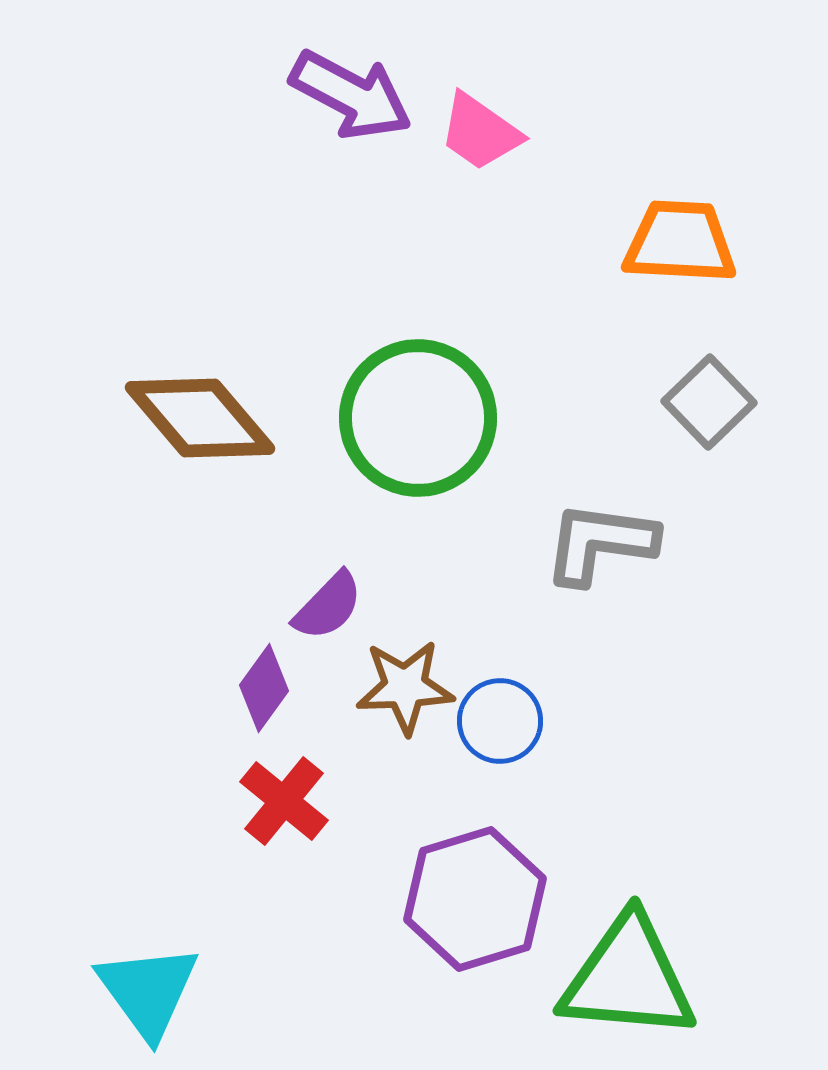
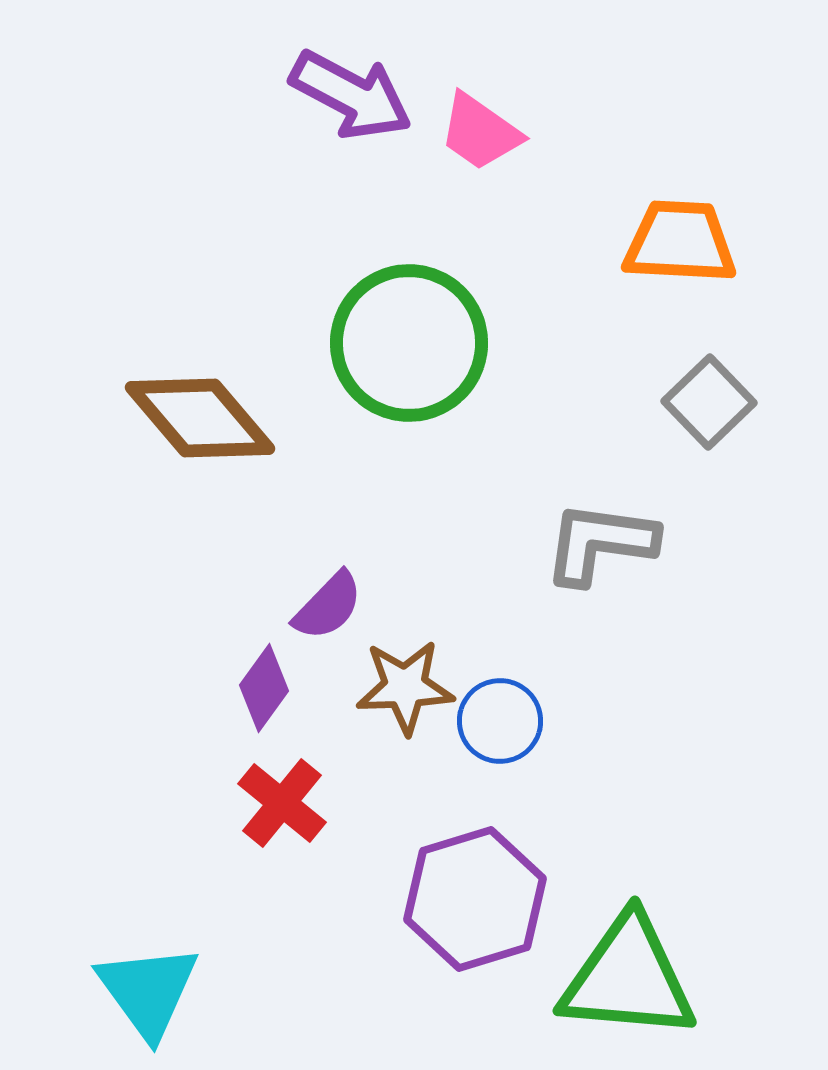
green circle: moved 9 px left, 75 px up
red cross: moved 2 px left, 2 px down
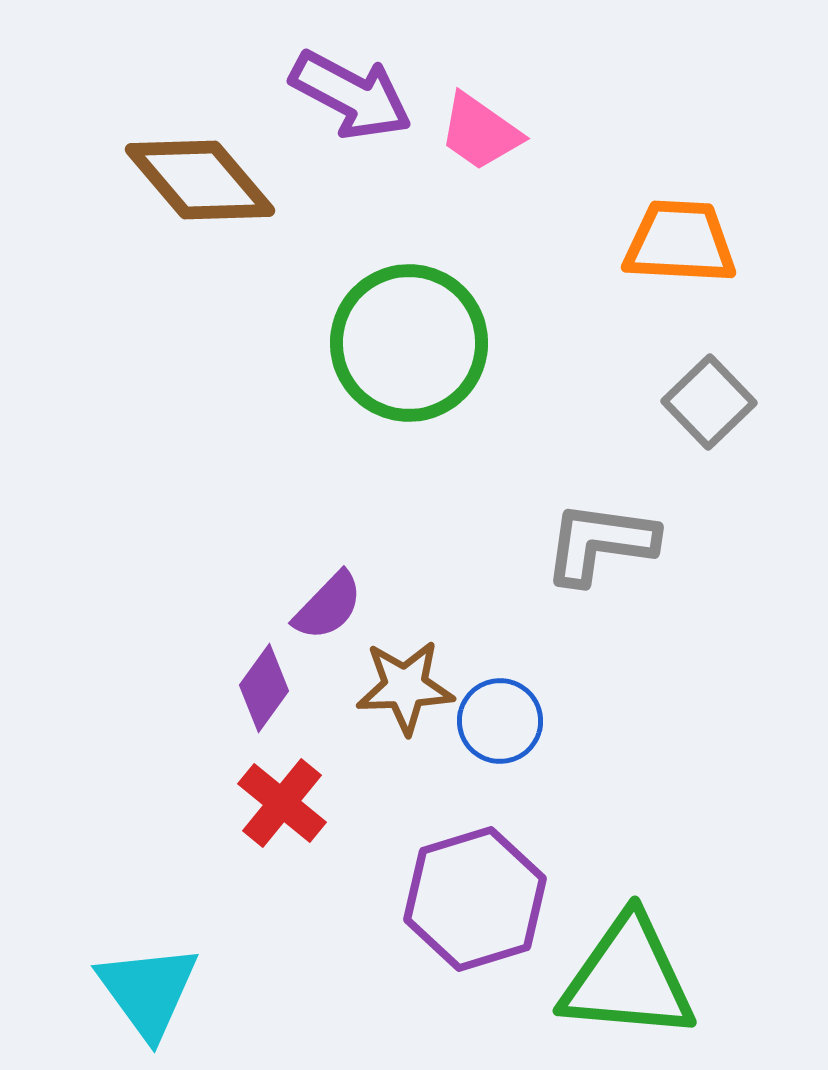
brown diamond: moved 238 px up
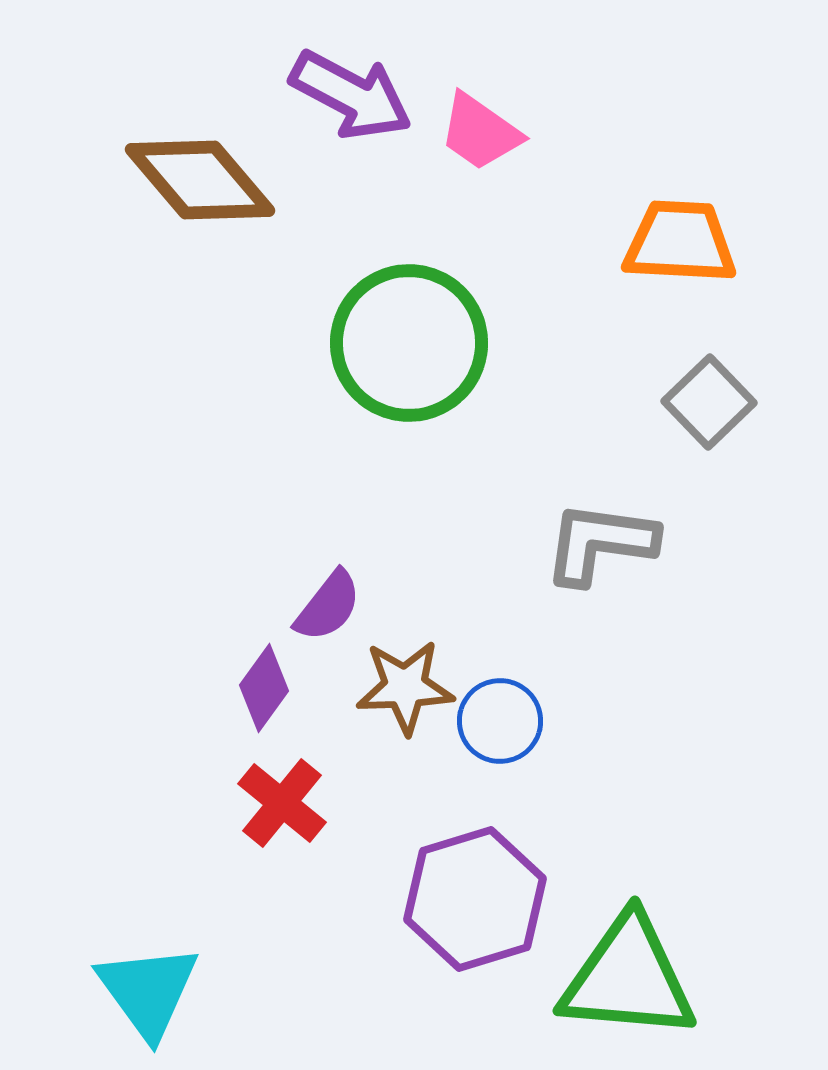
purple semicircle: rotated 6 degrees counterclockwise
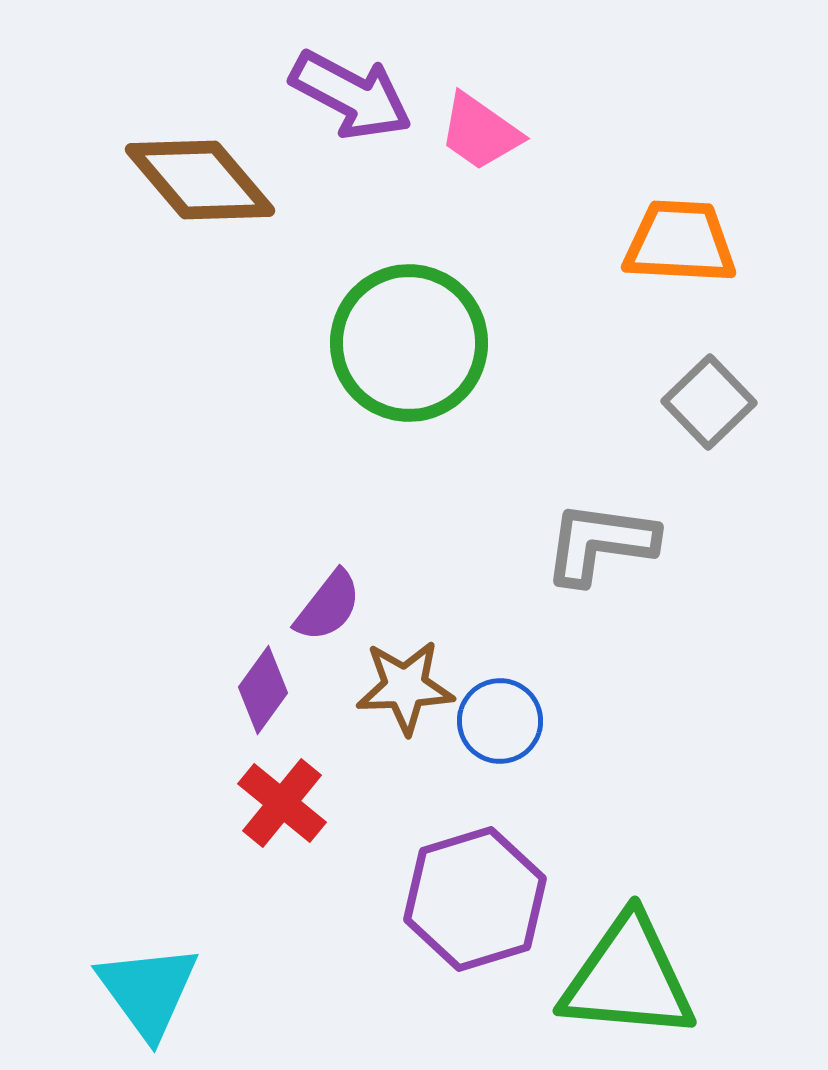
purple diamond: moved 1 px left, 2 px down
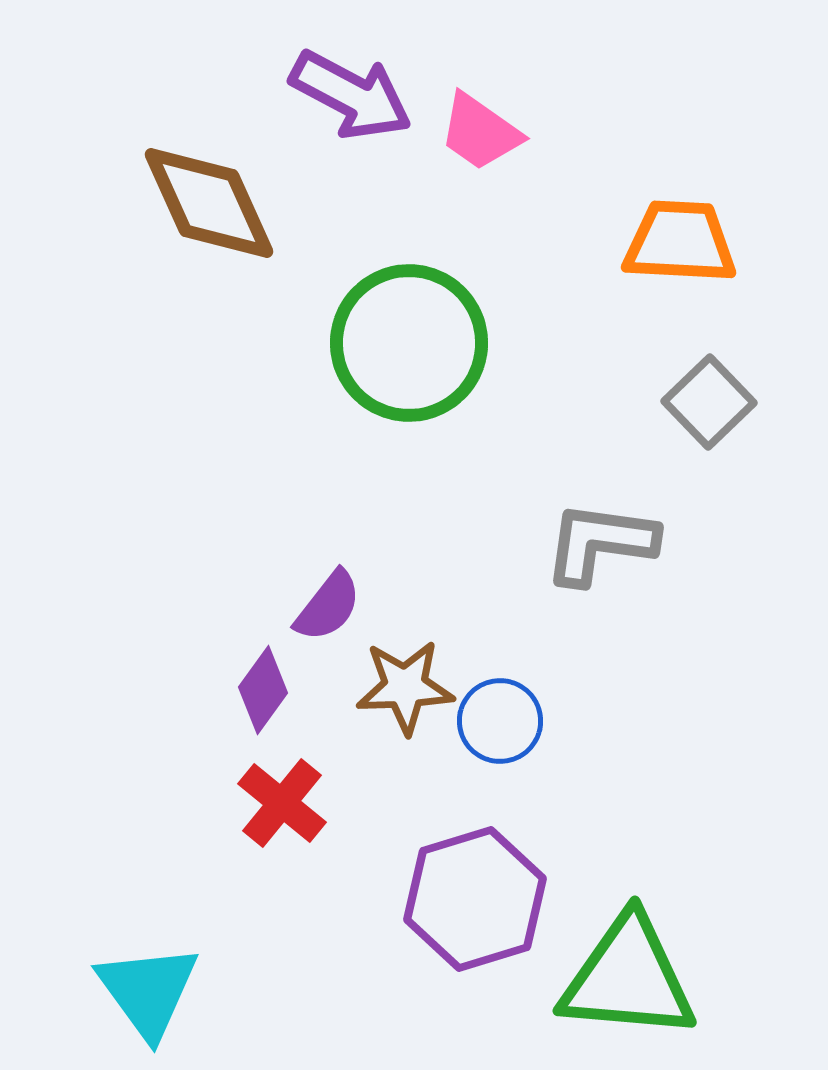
brown diamond: moved 9 px right, 23 px down; rotated 16 degrees clockwise
